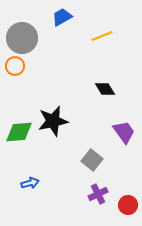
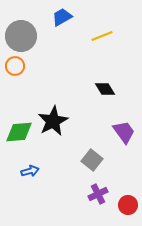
gray circle: moved 1 px left, 2 px up
black star: rotated 16 degrees counterclockwise
blue arrow: moved 12 px up
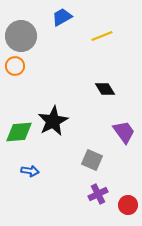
gray square: rotated 15 degrees counterclockwise
blue arrow: rotated 24 degrees clockwise
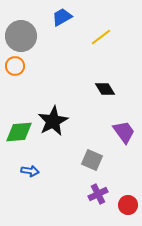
yellow line: moved 1 px left, 1 px down; rotated 15 degrees counterclockwise
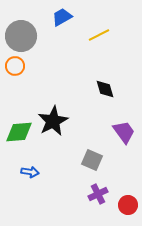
yellow line: moved 2 px left, 2 px up; rotated 10 degrees clockwise
black diamond: rotated 15 degrees clockwise
blue arrow: moved 1 px down
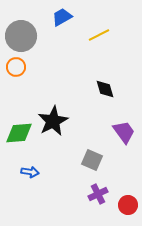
orange circle: moved 1 px right, 1 px down
green diamond: moved 1 px down
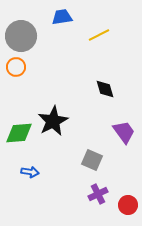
blue trapezoid: rotated 20 degrees clockwise
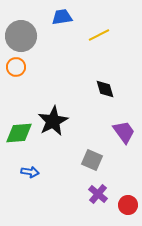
purple cross: rotated 24 degrees counterclockwise
